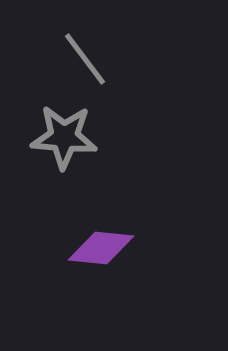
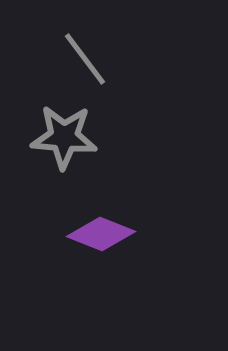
purple diamond: moved 14 px up; rotated 16 degrees clockwise
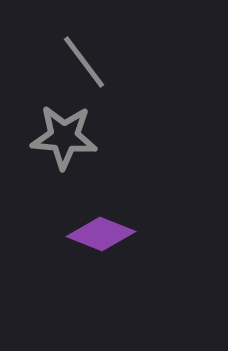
gray line: moved 1 px left, 3 px down
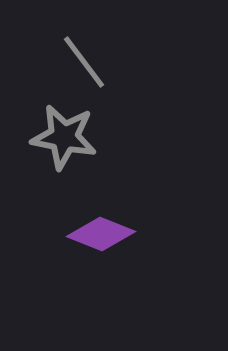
gray star: rotated 6 degrees clockwise
